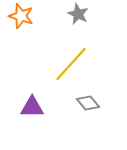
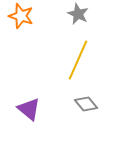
yellow line: moved 7 px right, 4 px up; rotated 18 degrees counterclockwise
gray diamond: moved 2 px left, 1 px down
purple triangle: moved 3 px left, 2 px down; rotated 40 degrees clockwise
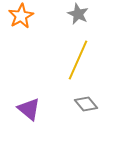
orange star: rotated 25 degrees clockwise
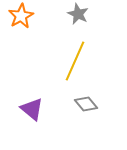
yellow line: moved 3 px left, 1 px down
purple triangle: moved 3 px right
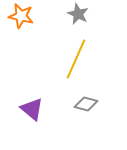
orange star: rotated 30 degrees counterclockwise
yellow line: moved 1 px right, 2 px up
gray diamond: rotated 35 degrees counterclockwise
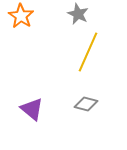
orange star: rotated 20 degrees clockwise
yellow line: moved 12 px right, 7 px up
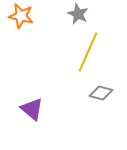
orange star: rotated 20 degrees counterclockwise
gray diamond: moved 15 px right, 11 px up
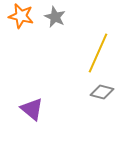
gray star: moved 23 px left, 3 px down
yellow line: moved 10 px right, 1 px down
gray diamond: moved 1 px right, 1 px up
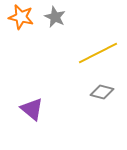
orange star: moved 1 px down
yellow line: rotated 39 degrees clockwise
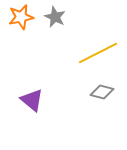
orange star: rotated 25 degrees counterclockwise
purple triangle: moved 9 px up
